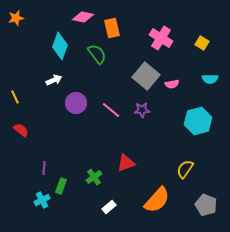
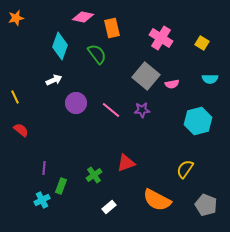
green cross: moved 2 px up
orange semicircle: rotated 76 degrees clockwise
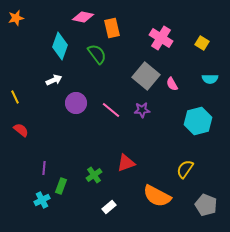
pink semicircle: rotated 72 degrees clockwise
orange semicircle: moved 4 px up
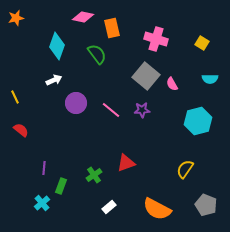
pink cross: moved 5 px left, 1 px down; rotated 15 degrees counterclockwise
cyan diamond: moved 3 px left
orange semicircle: moved 13 px down
cyan cross: moved 3 px down; rotated 14 degrees counterclockwise
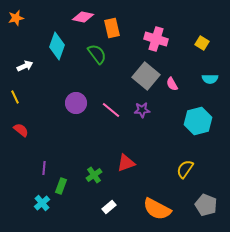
white arrow: moved 29 px left, 14 px up
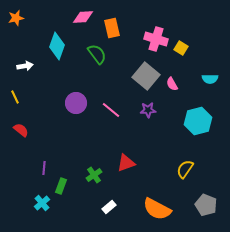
pink diamond: rotated 15 degrees counterclockwise
yellow square: moved 21 px left, 5 px down
white arrow: rotated 14 degrees clockwise
purple star: moved 6 px right
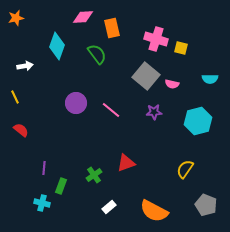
yellow square: rotated 16 degrees counterclockwise
pink semicircle: rotated 48 degrees counterclockwise
purple star: moved 6 px right, 2 px down
cyan cross: rotated 35 degrees counterclockwise
orange semicircle: moved 3 px left, 2 px down
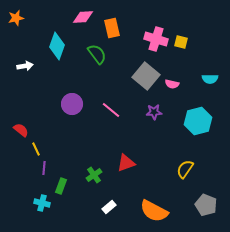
yellow square: moved 6 px up
yellow line: moved 21 px right, 52 px down
purple circle: moved 4 px left, 1 px down
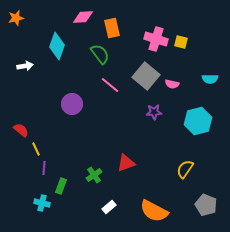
green semicircle: moved 3 px right
pink line: moved 1 px left, 25 px up
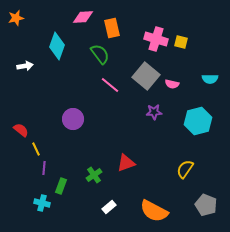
purple circle: moved 1 px right, 15 px down
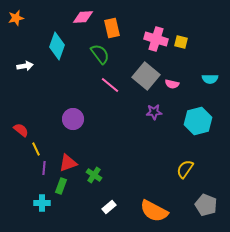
red triangle: moved 58 px left
green cross: rotated 21 degrees counterclockwise
cyan cross: rotated 14 degrees counterclockwise
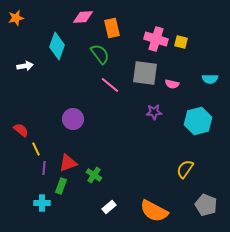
gray square: moved 1 px left, 3 px up; rotated 32 degrees counterclockwise
